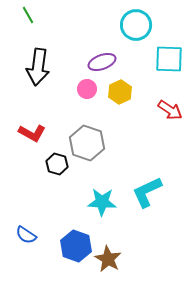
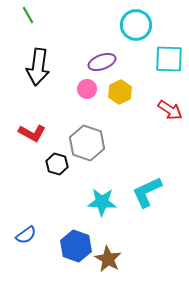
blue semicircle: rotated 70 degrees counterclockwise
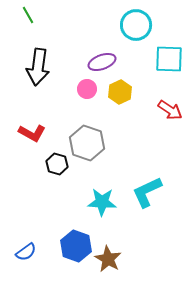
blue semicircle: moved 17 px down
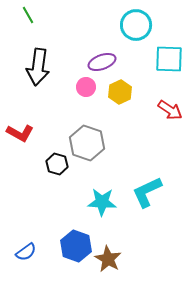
pink circle: moved 1 px left, 2 px up
red L-shape: moved 12 px left
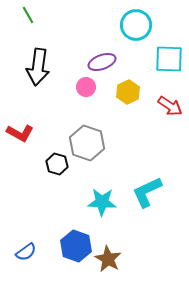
yellow hexagon: moved 8 px right
red arrow: moved 4 px up
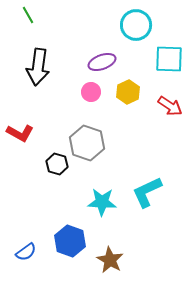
pink circle: moved 5 px right, 5 px down
blue hexagon: moved 6 px left, 5 px up
brown star: moved 2 px right, 1 px down
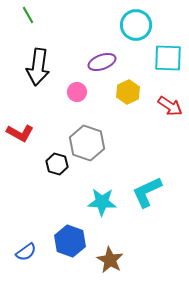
cyan square: moved 1 px left, 1 px up
pink circle: moved 14 px left
